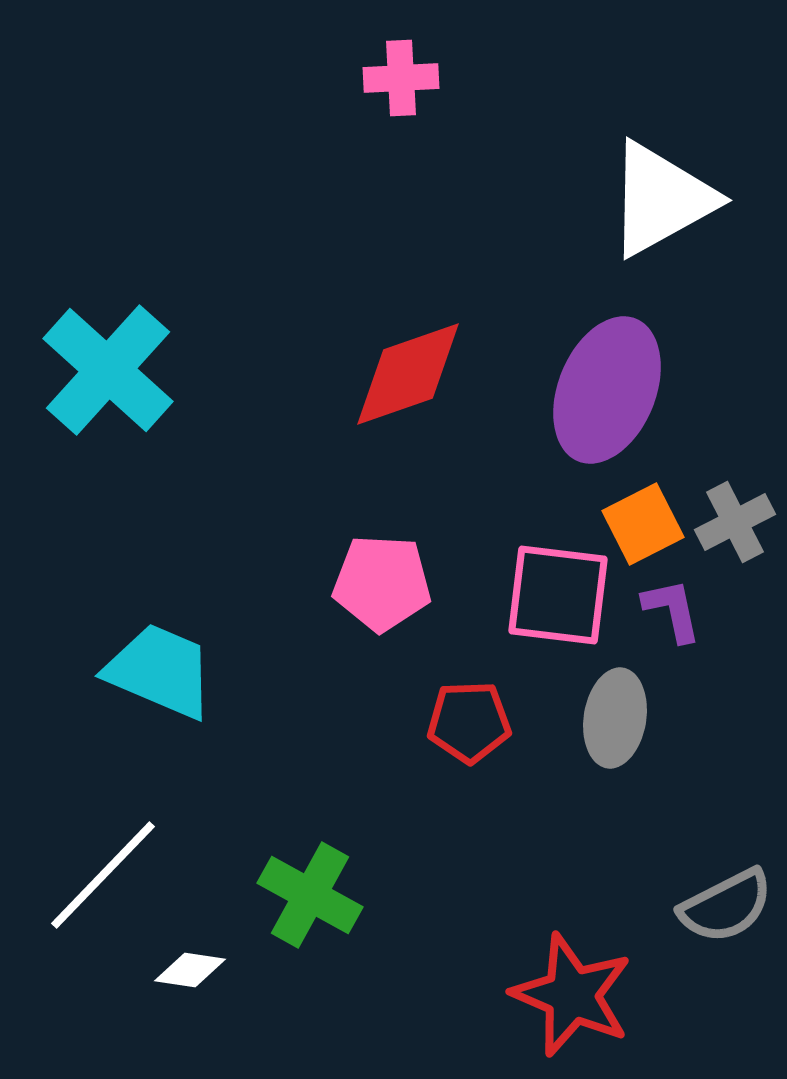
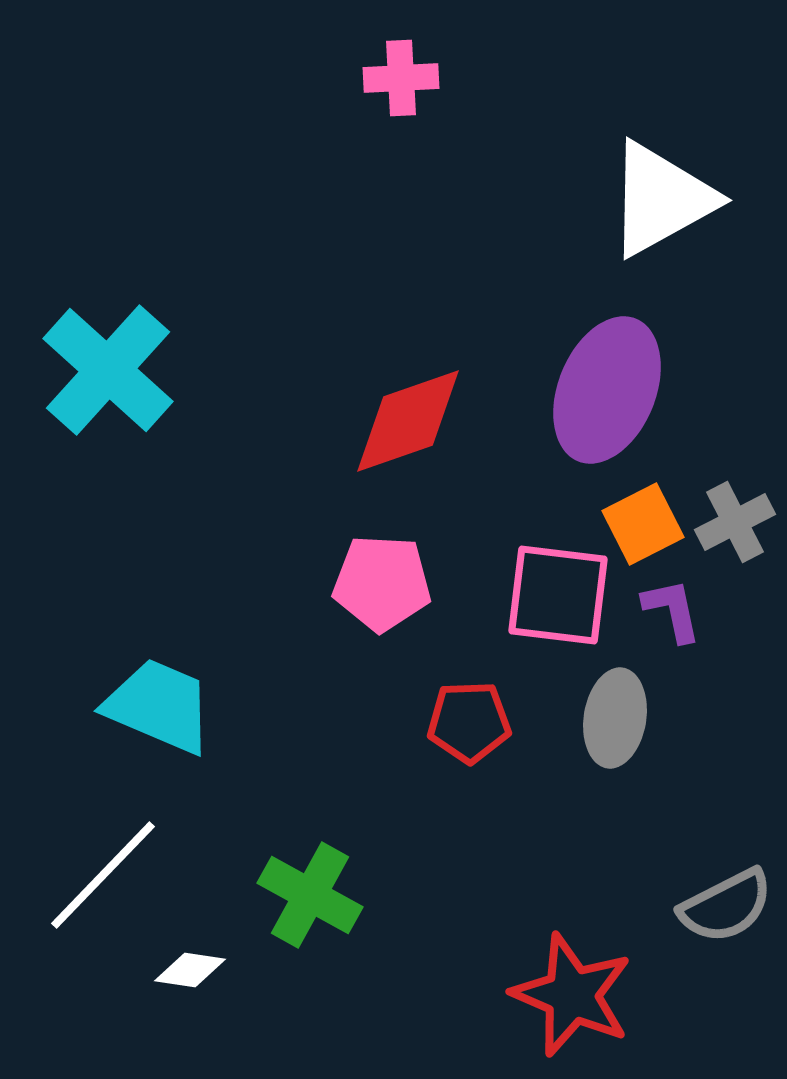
red diamond: moved 47 px down
cyan trapezoid: moved 1 px left, 35 px down
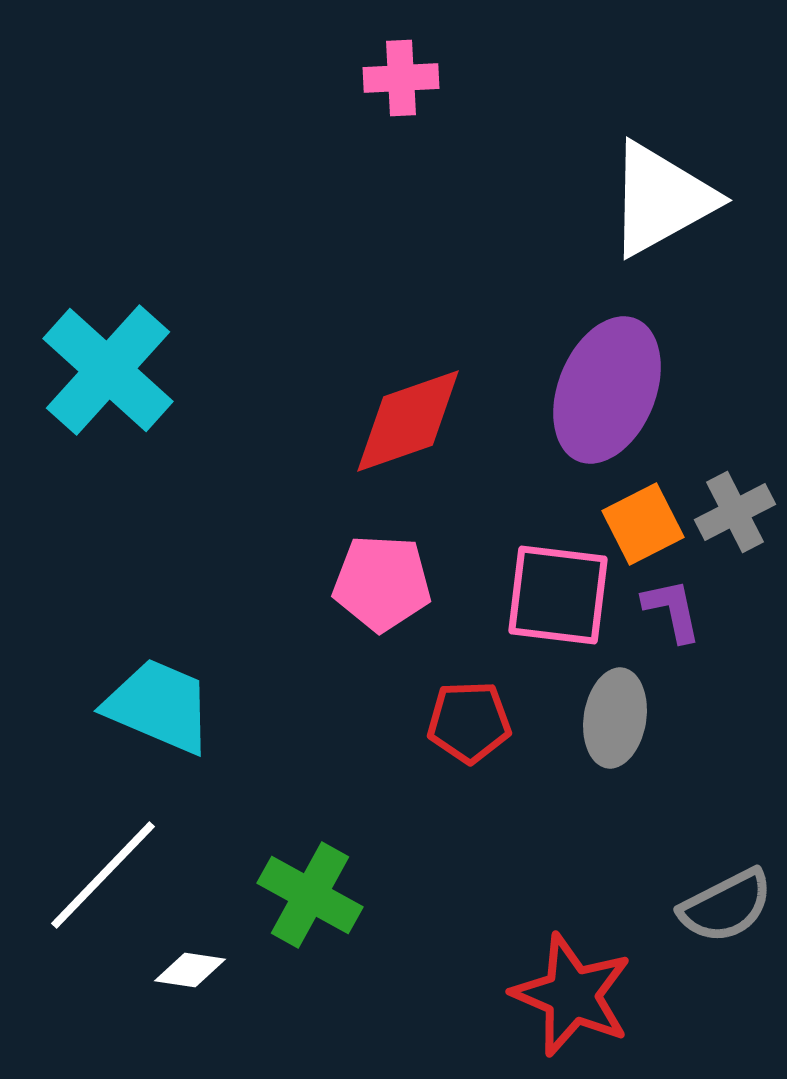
gray cross: moved 10 px up
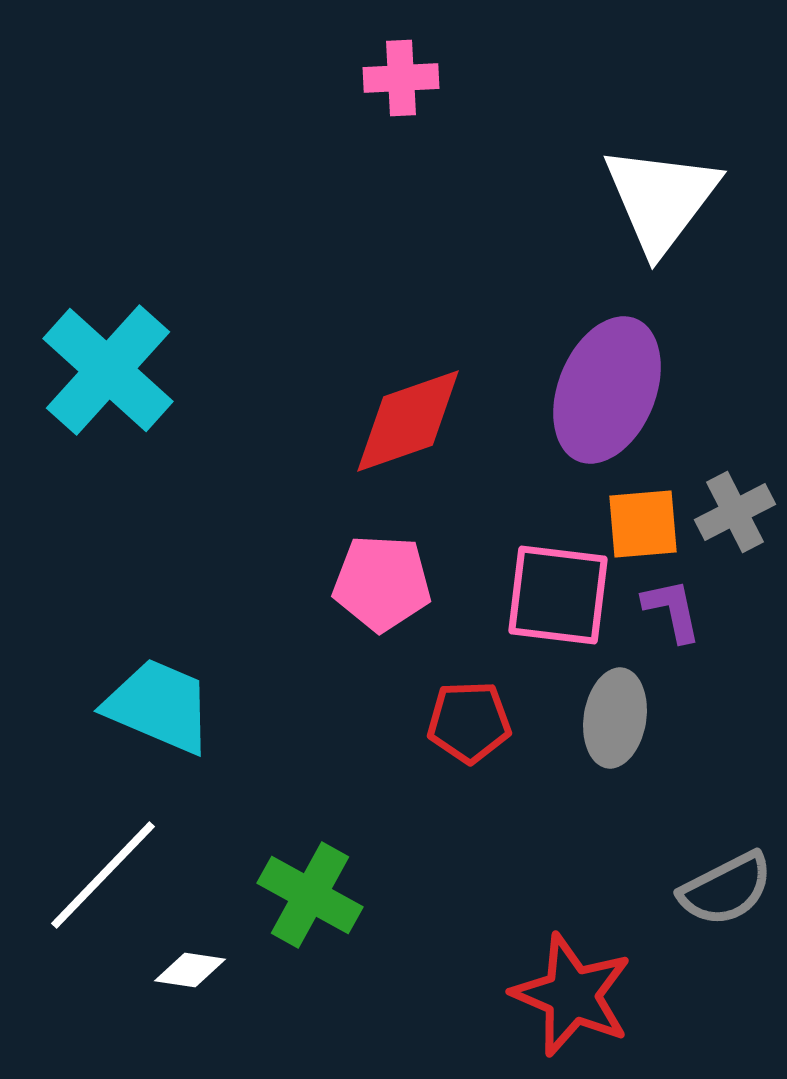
white triangle: rotated 24 degrees counterclockwise
orange square: rotated 22 degrees clockwise
gray semicircle: moved 17 px up
